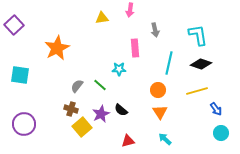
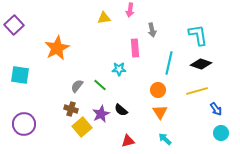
yellow triangle: moved 2 px right
gray arrow: moved 3 px left
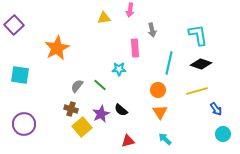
cyan circle: moved 2 px right, 1 px down
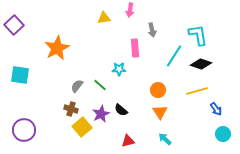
cyan line: moved 5 px right, 7 px up; rotated 20 degrees clockwise
purple circle: moved 6 px down
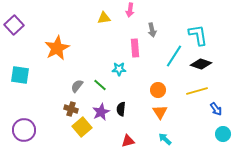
black semicircle: moved 1 px up; rotated 56 degrees clockwise
purple star: moved 2 px up
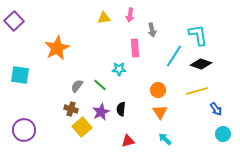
pink arrow: moved 5 px down
purple square: moved 4 px up
